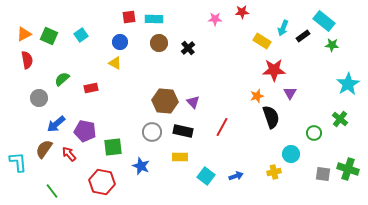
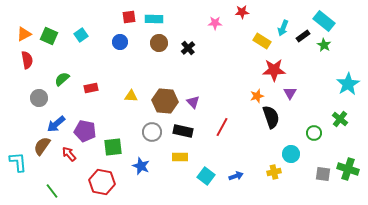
pink star at (215, 19): moved 4 px down
green star at (332, 45): moved 8 px left; rotated 24 degrees clockwise
yellow triangle at (115, 63): moved 16 px right, 33 px down; rotated 24 degrees counterclockwise
brown semicircle at (44, 149): moved 2 px left, 3 px up
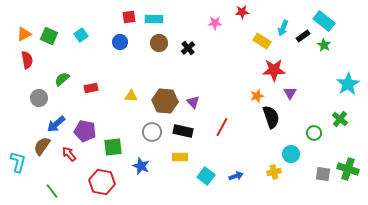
cyan L-shape at (18, 162): rotated 20 degrees clockwise
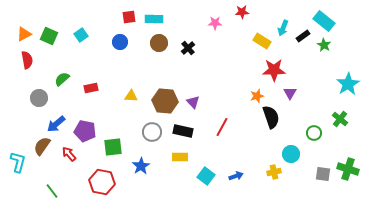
blue star at (141, 166): rotated 18 degrees clockwise
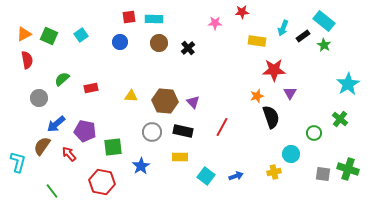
yellow rectangle at (262, 41): moved 5 px left; rotated 24 degrees counterclockwise
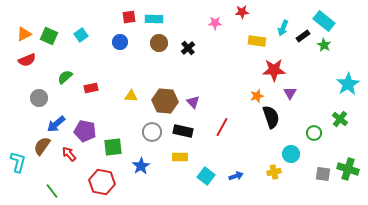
red semicircle at (27, 60): rotated 78 degrees clockwise
green semicircle at (62, 79): moved 3 px right, 2 px up
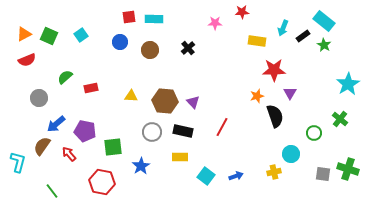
brown circle at (159, 43): moved 9 px left, 7 px down
black semicircle at (271, 117): moved 4 px right, 1 px up
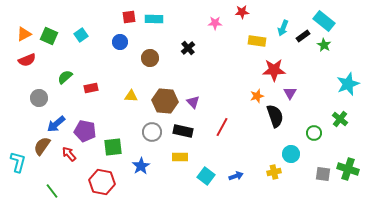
brown circle at (150, 50): moved 8 px down
cyan star at (348, 84): rotated 10 degrees clockwise
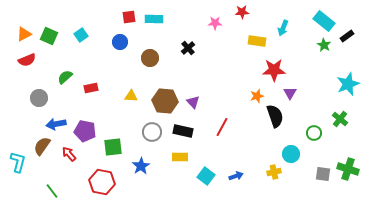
black rectangle at (303, 36): moved 44 px right
blue arrow at (56, 124): rotated 30 degrees clockwise
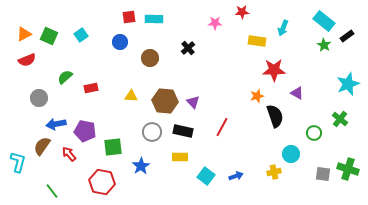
purple triangle at (290, 93): moved 7 px right; rotated 32 degrees counterclockwise
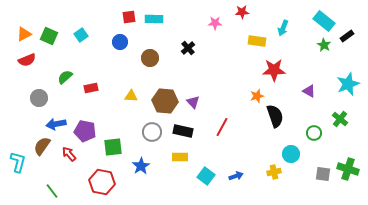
purple triangle at (297, 93): moved 12 px right, 2 px up
